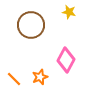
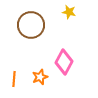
pink diamond: moved 2 px left, 2 px down
orange line: rotated 49 degrees clockwise
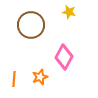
pink diamond: moved 5 px up
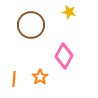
pink diamond: moved 1 px up
orange star: rotated 14 degrees counterclockwise
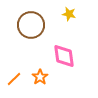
yellow star: moved 2 px down
pink diamond: rotated 35 degrees counterclockwise
orange line: rotated 42 degrees clockwise
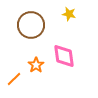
orange star: moved 4 px left, 12 px up
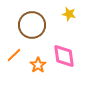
brown circle: moved 1 px right
orange star: moved 2 px right
orange line: moved 24 px up
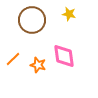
brown circle: moved 5 px up
orange line: moved 1 px left, 4 px down
orange star: rotated 21 degrees counterclockwise
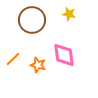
pink diamond: moved 1 px up
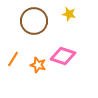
brown circle: moved 2 px right, 1 px down
pink diamond: moved 1 px left, 1 px down; rotated 65 degrees counterclockwise
orange line: rotated 14 degrees counterclockwise
